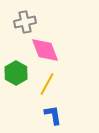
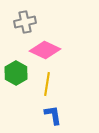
pink diamond: rotated 44 degrees counterclockwise
yellow line: rotated 20 degrees counterclockwise
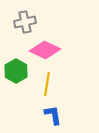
green hexagon: moved 2 px up
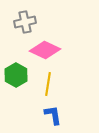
green hexagon: moved 4 px down
yellow line: moved 1 px right
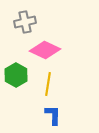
blue L-shape: rotated 10 degrees clockwise
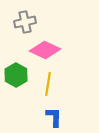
blue L-shape: moved 1 px right, 2 px down
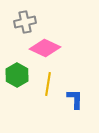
pink diamond: moved 2 px up
green hexagon: moved 1 px right
blue L-shape: moved 21 px right, 18 px up
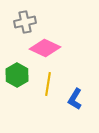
blue L-shape: rotated 150 degrees counterclockwise
